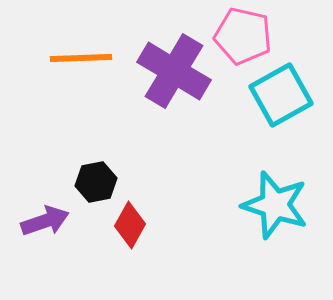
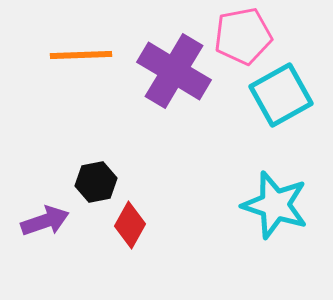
pink pentagon: rotated 24 degrees counterclockwise
orange line: moved 3 px up
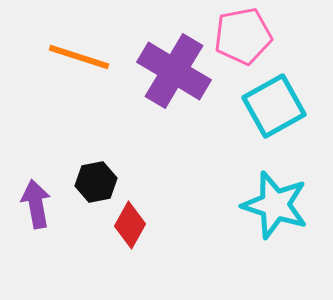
orange line: moved 2 px left, 2 px down; rotated 20 degrees clockwise
cyan square: moved 7 px left, 11 px down
purple arrow: moved 9 px left, 17 px up; rotated 81 degrees counterclockwise
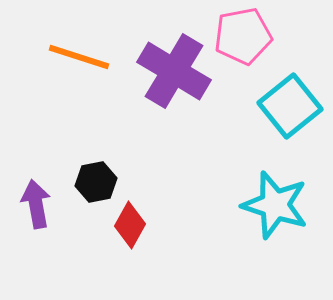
cyan square: moved 16 px right; rotated 10 degrees counterclockwise
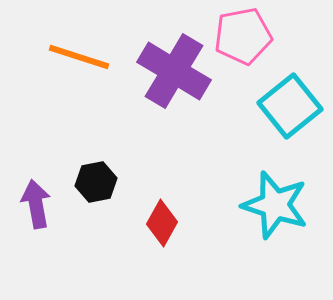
red diamond: moved 32 px right, 2 px up
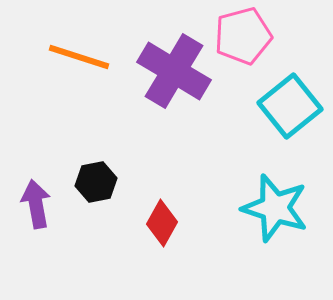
pink pentagon: rotated 4 degrees counterclockwise
cyan star: moved 3 px down
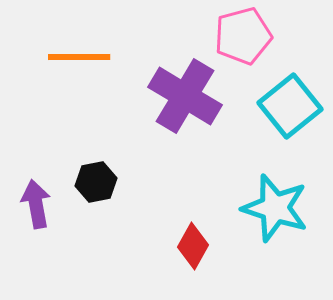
orange line: rotated 18 degrees counterclockwise
purple cross: moved 11 px right, 25 px down
red diamond: moved 31 px right, 23 px down
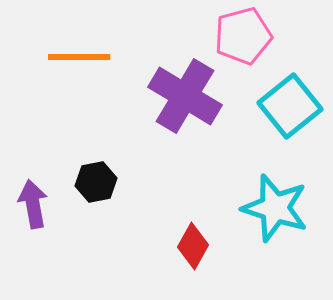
purple arrow: moved 3 px left
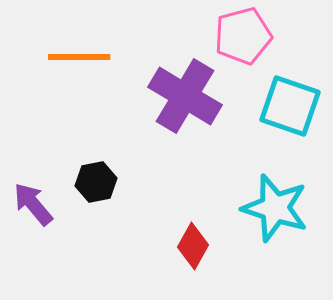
cyan square: rotated 32 degrees counterclockwise
purple arrow: rotated 30 degrees counterclockwise
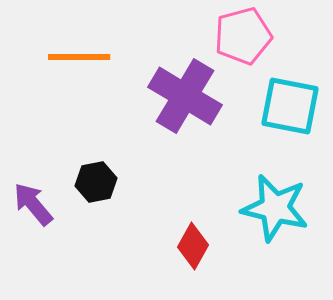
cyan square: rotated 8 degrees counterclockwise
cyan star: rotated 4 degrees counterclockwise
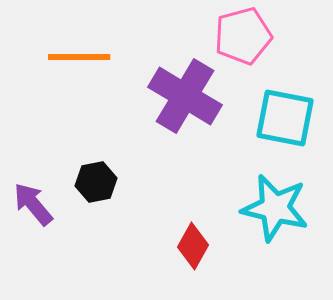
cyan square: moved 5 px left, 12 px down
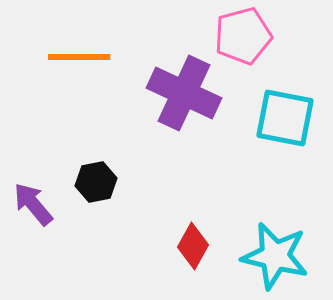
purple cross: moved 1 px left, 3 px up; rotated 6 degrees counterclockwise
cyan star: moved 48 px down
